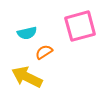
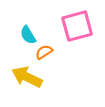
pink square: moved 3 px left
cyan semicircle: moved 1 px right, 2 px down; rotated 72 degrees clockwise
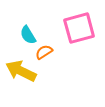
pink square: moved 2 px right, 2 px down
yellow arrow: moved 6 px left, 6 px up
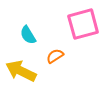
pink square: moved 4 px right, 4 px up
orange semicircle: moved 11 px right, 4 px down
